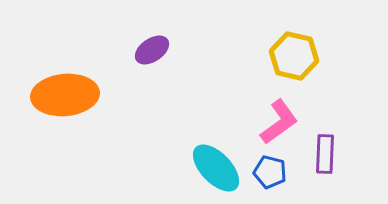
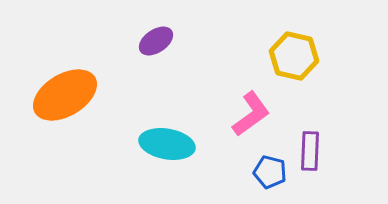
purple ellipse: moved 4 px right, 9 px up
orange ellipse: rotated 26 degrees counterclockwise
pink L-shape: moved 28 px left, 8 px up
purple rectangle: moved 15 px left, 3 px up
cyan ellipse: moved 49 px left, 24 px up; rotated 36 degrees counterclockwise
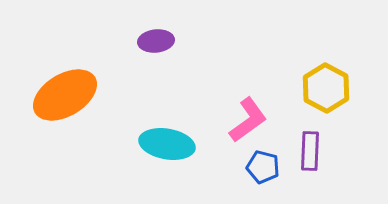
purple ellipse: rotated 28 degrees clockwise
yellow hexagon: moved 32 px right, 32 px down; rotated 15 degrees clockwise
pink L-shape: moved 3 px left, 6 px down
blue pentagon: moved 7 px left, 5 px up
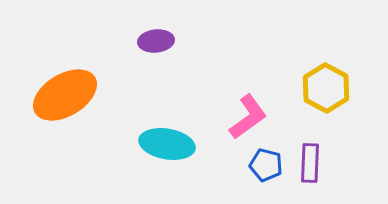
pink L-shape: moved 3 px up
purple rectangle: moved 12 px down
blue pentagon: moved 3 px right, 2 px up
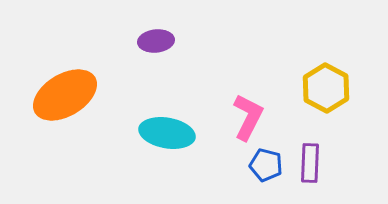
pink L-shape: rotated 27 degrees counterclockwise
cyan ellipse: moved 11 px up
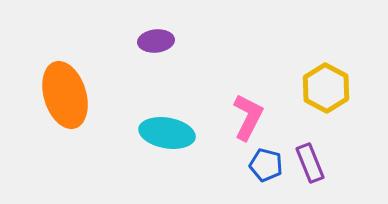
orange ellipse: rotated 76 degrees counterclockwise
purple rectangle: rotated 24 degrees counterclockwise
